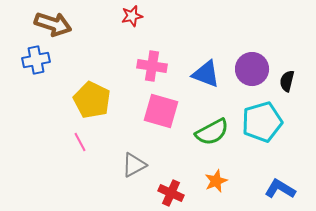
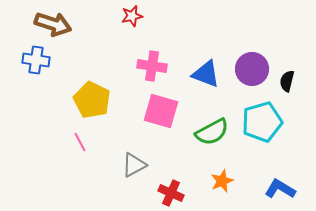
blue cross: rotated 20 degrees clockwise
orange star: moved 6 px right
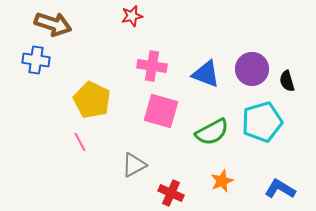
black semicircle: rotated 30 degrees counterclockwise
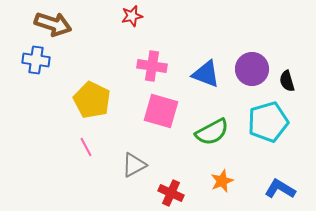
cyan pentagon: moved 6 px right
pink line: moved 6 px right, 5 px down
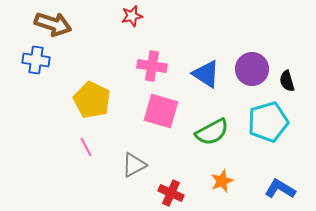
blue triangle: rotated 12 degrees clockwise
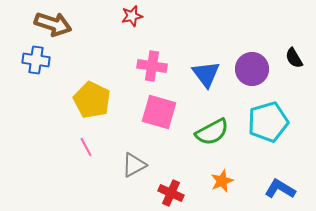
blue triangle: rotated 20 degrees clockwise
black semicircle: moved 7 px right, 23 px up; rotated 15 degrees counterclockwise
pink square: moved 2 px left, 1 px down
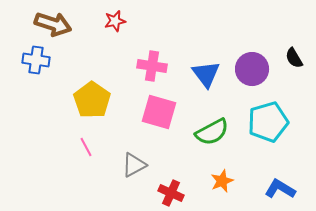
red star: moved 17 px left, 5 px down
yellow pentagon: rotated 9 degrees clockwise
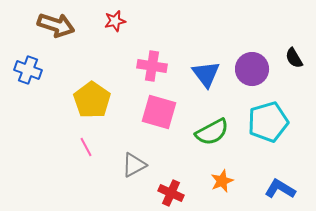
brown arrow: moved 3 px right, 1 px down
blue cross: moved 8 px left, 10 px down; rotated 12 degrees clockwise
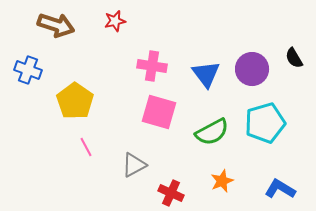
yellow pentagon: moved 17 px left, 1 px down
cyan pentagon: moved 3 px left, 1 px down
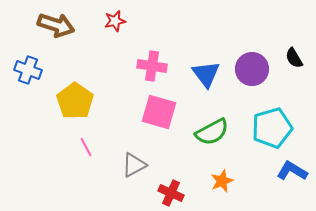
cyan pentagon: moved 7 px right, 5 px down
blue L-shape: moved 12 px right, 18 px up
